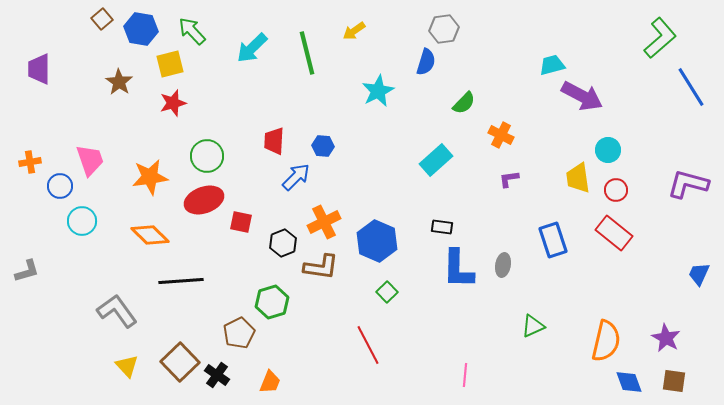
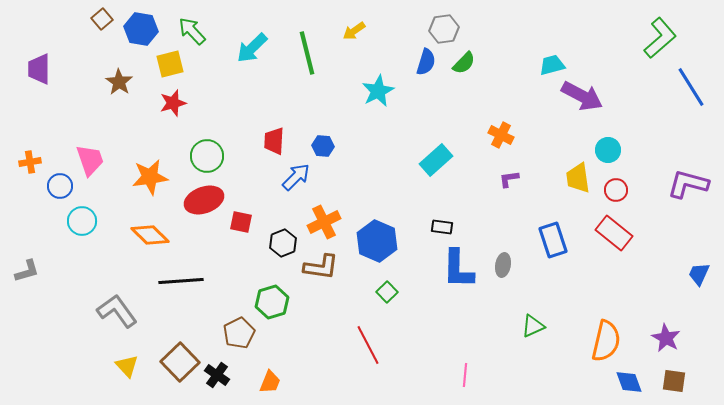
green semicircle at (464, 103): moved 40 px up
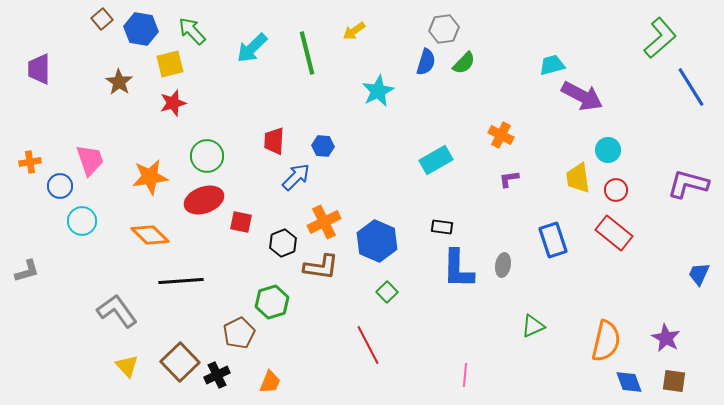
cyan rectangle at (436, 160): rotated 12 degrees clockwise
black cross at (217, 375): rotated 30 degrees clockwise
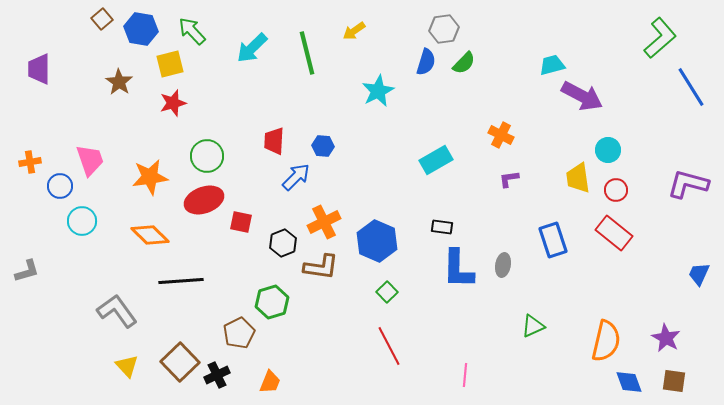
red line at (368, 345): moved 21 px right, 1 px down
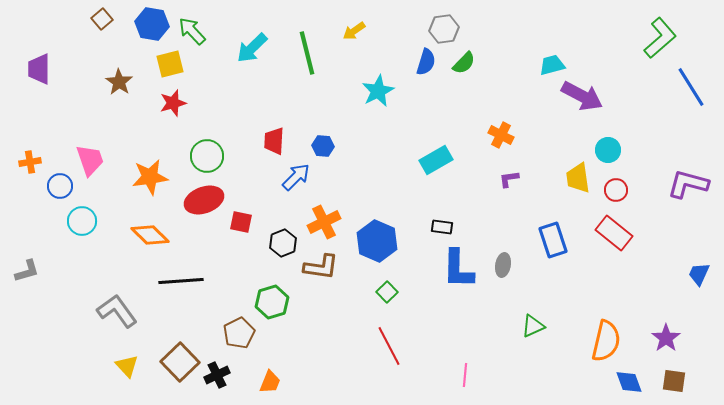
blue hexagon at (141, 29): moved 11 px right, 5 px up
purple star at (666, 338): rotated 8 degrees clockwise
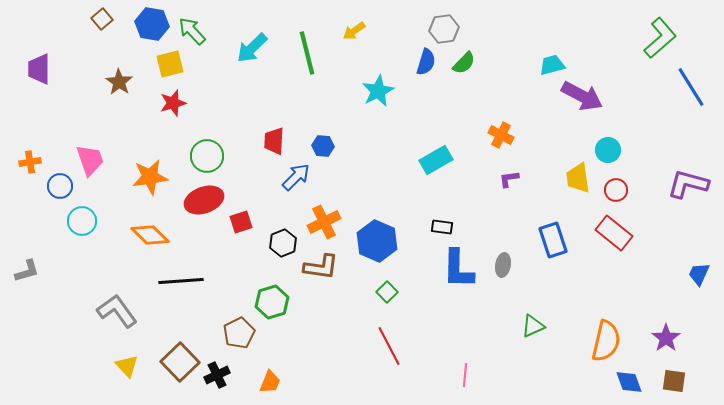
red square at (241, 222): rotated 30 degrees counterclockwise
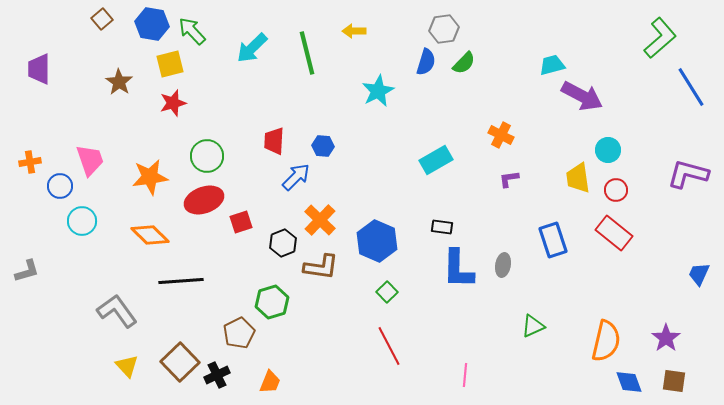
yellow arrow at (354, 31): rotated 35 degrees clockwise
purple L-shape at (688, 184): moved 10 px up
orange cross at (324, 222): moved 4 px left, 2 px up; rotated 20 degrees counterclockwise
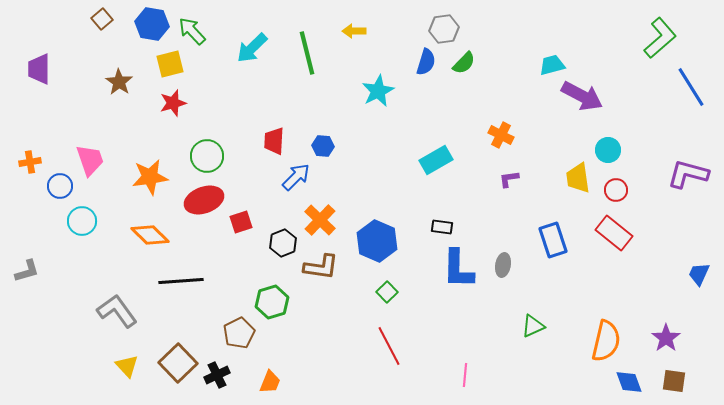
brown square at (180, 362): moved 2 px left, 1 px down
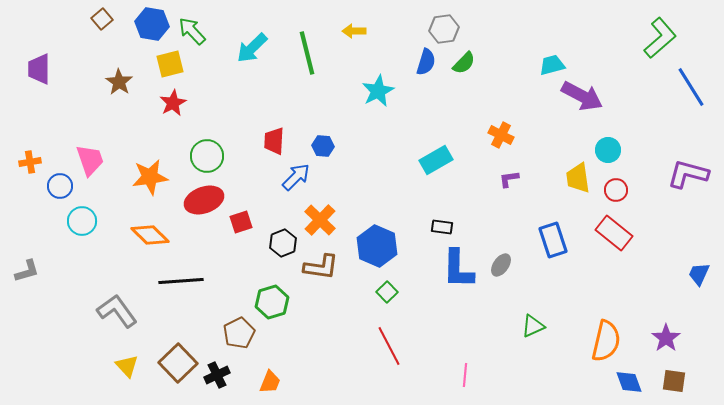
red star at (173, 103): rotated 12 degrees counterclockwise
blue hexagon at (377, 241): moved 5 px down
gray ellipse at (503, 265): moved 2 px left; rotated 25 degrees clockwise
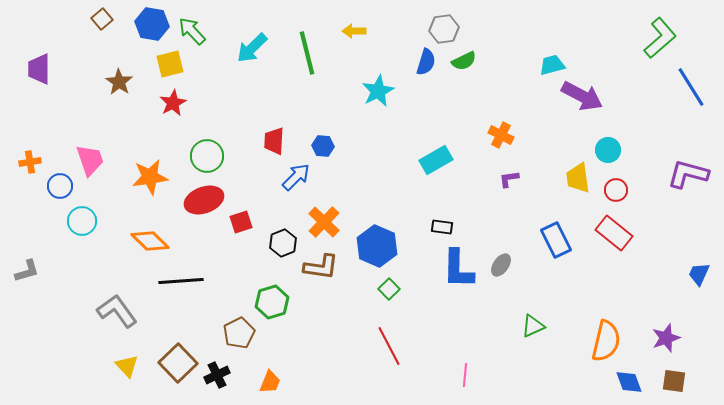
green semicircle at (464, 63): moved 2 px up; rotated 20 degrees clockwise
orange cross at (320, 220): moved 4 px right, 2 px down
orange diamond at (150, 235): moved 6 px down
blue rectangle at (553, 240): moved 3 px right; rotated 8 degrees counterclockwise
green square at (387, 292): moved 2 px right, 3 px up
purple star at (666, 338): rotated 16 degrees clockwise
